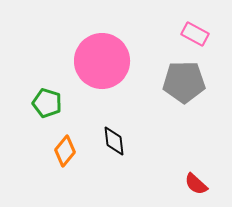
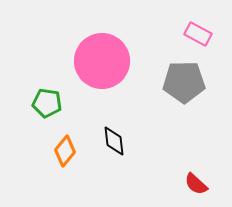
pink rectangle: moved 3 px right
green pentagon: rotated 8 degrees counterclockwise
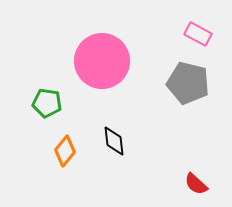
gray pentagon: moved 4 px right, 1 px down; rotated 15 degrees clockwise
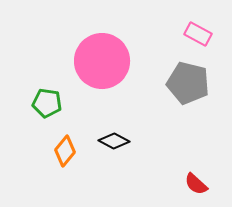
black diamond: rotated 56 degrees counterclockwise
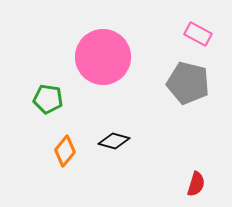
pink circle: moved 1 px right, 4 px up
green pentagon: moved 1 px right, 4 px up
black diamond: rotated 12 degrees counterclockwise
red semicircle: rotated 115 degrees counterclockwise
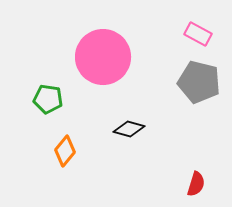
gray pentagon: moved 11 px right, 1 px up
black diamond: moved 15 px right, 12 px up
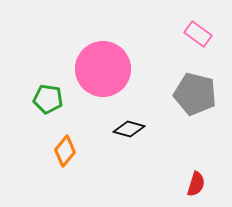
pink rectangle: rotated 8 degrees clockwise
pink circle: moved 12 px down
gray pentagon: moved 4 px left, 12 px down
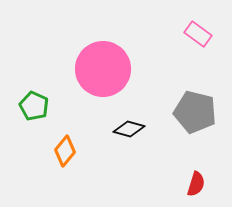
gray pentagon: moved 18 px down
green pentagon: moved 14 px left, 7 px down; rotated 16 degrees clockwise
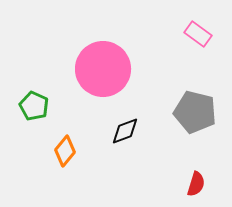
black diamond: moved 4 px left, 2 px down; rotated 36 degrees counterclockwise
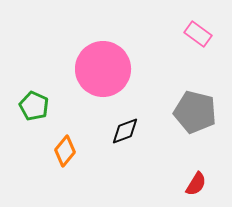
red semicircle: rotated 15 degrees clockwise
